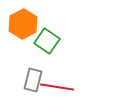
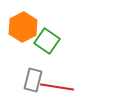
orange hexagon: moved 3 px down
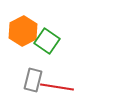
orange hexagon: moved 4 px down
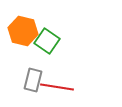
orange hexagon: rotated 20 degrees counterclockwise
